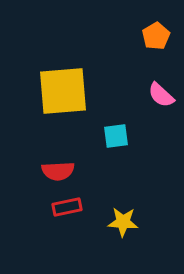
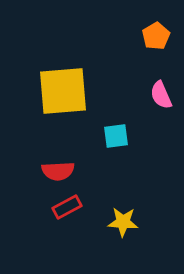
pink semicircle: rotated 24 degrees clockwise
red rectangle: rotated 16 degrees counterclockwise
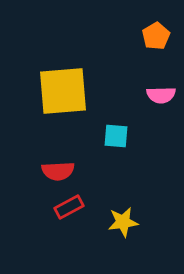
pink semicircle: rotated 68 degrees counterclockwise
cyan square: rotated 12 degrees clockwise
red rectangle: moved 2 px right
yellow star: rotated 12 degrees counterclockwise
